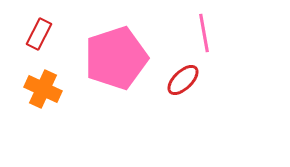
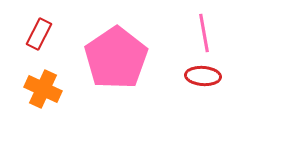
pink pentagon: rotated 16 degrees counterclockwise
red ellipse: moved 20 px right, 4 px up; rotated 48 degrees clockwise
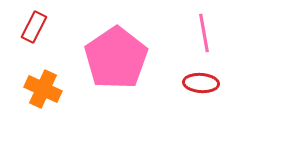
red rectangle: moved 5 px left, 7 px up
red ellipse: moved 2 px left, 7 px down
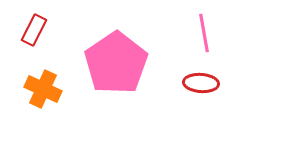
red rectangle: moved 3 px down
pink pentagon: moved 5 px down
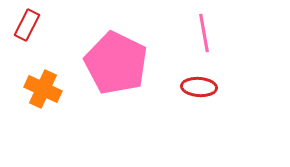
red rectangle: moved 7 px left, 5 px up
pink pentagon: rotated 12 degrees counterclockwise
red ellipse: moved 2 px left, 4 px down
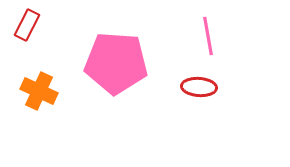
pink line: moved 4 px right, 3 px down
pink pentagon: rotated 22 degrees counterclockwise
orange cross: moved 4 px left, 2 px down
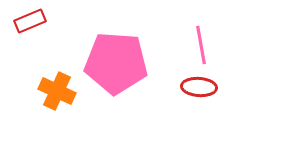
red rectangle: moved 3 px right, 4 px up; rotated 40 degrees clockwise
pink line: moved 7 px left, 9 px down
orange cross: moved 18 px right
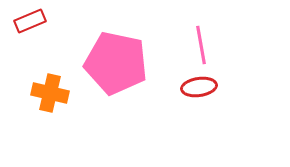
pink pentagon: rotated 8 degrees clockwise
red ellipse: rotated 12 degrees counterclockwise
orange cross: moved 7 px left, 2 px down; rotated 12 degrees counterclockwise
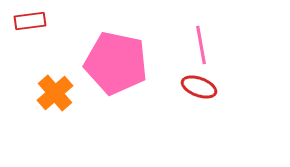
red rectangle: rotated 16 degrees clockwise
red ellipse: rotated 28 degrees clockwise
orange cross: moved 5 px right; rotated 36 degrees clockwise
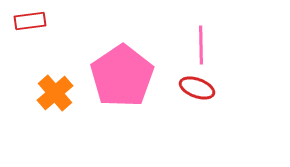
pink line: rotated 9 degrees clockwise
pink pentagon: moved 6 px right, 13 px down; rotated 26 degrees clockwise
red ellipse: moved 2 px left, 1 px down
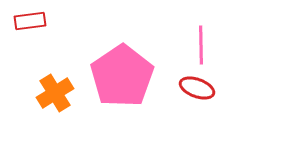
orange cross: rotated 9 degrees clockwise
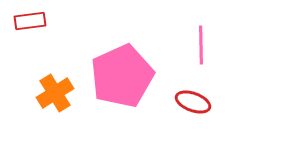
pink pentagon: rotated 10 degrees clockwise
red ellipse: moved 4 px left, 14 px down
